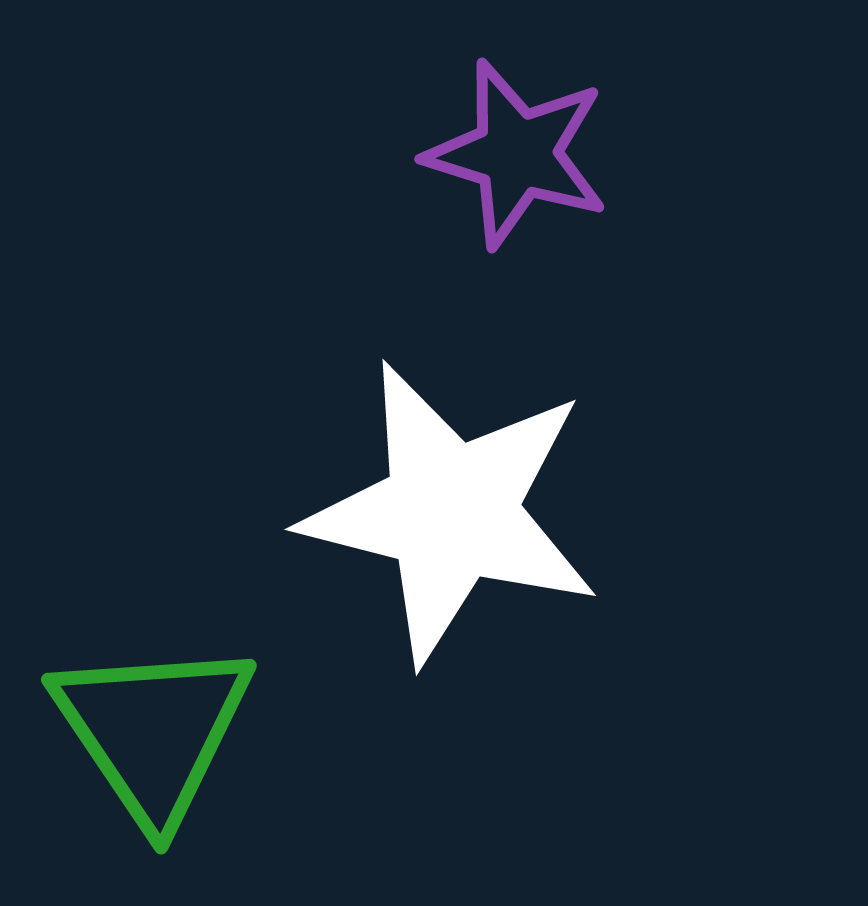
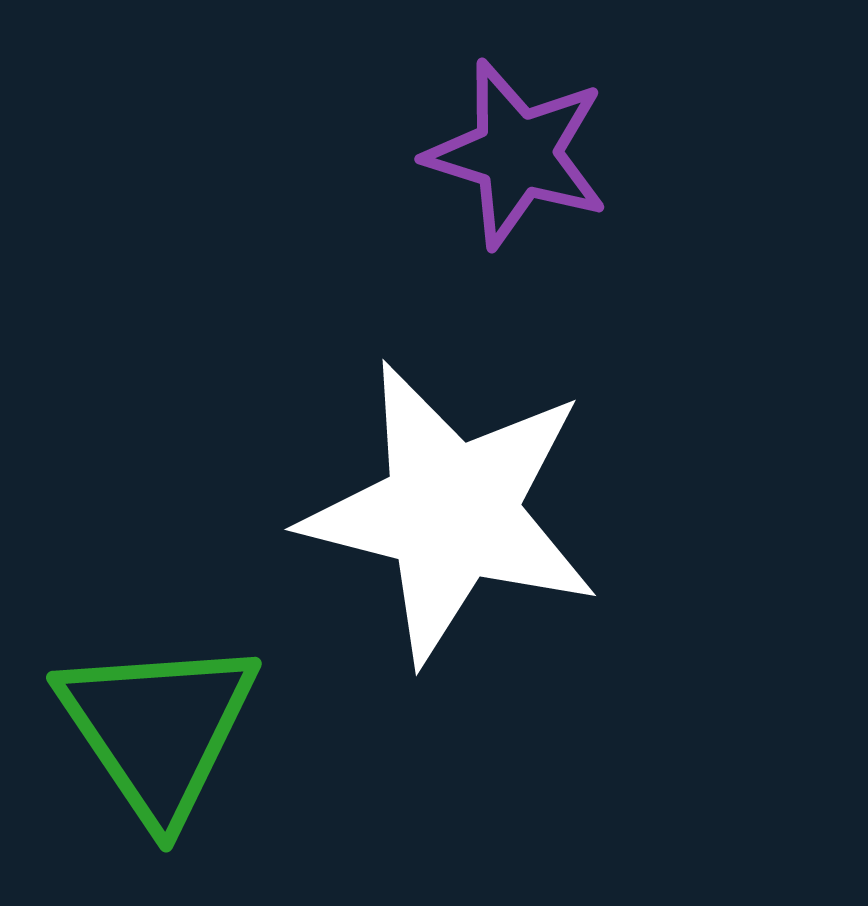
green triangle: moved 5 px right, 2 px up
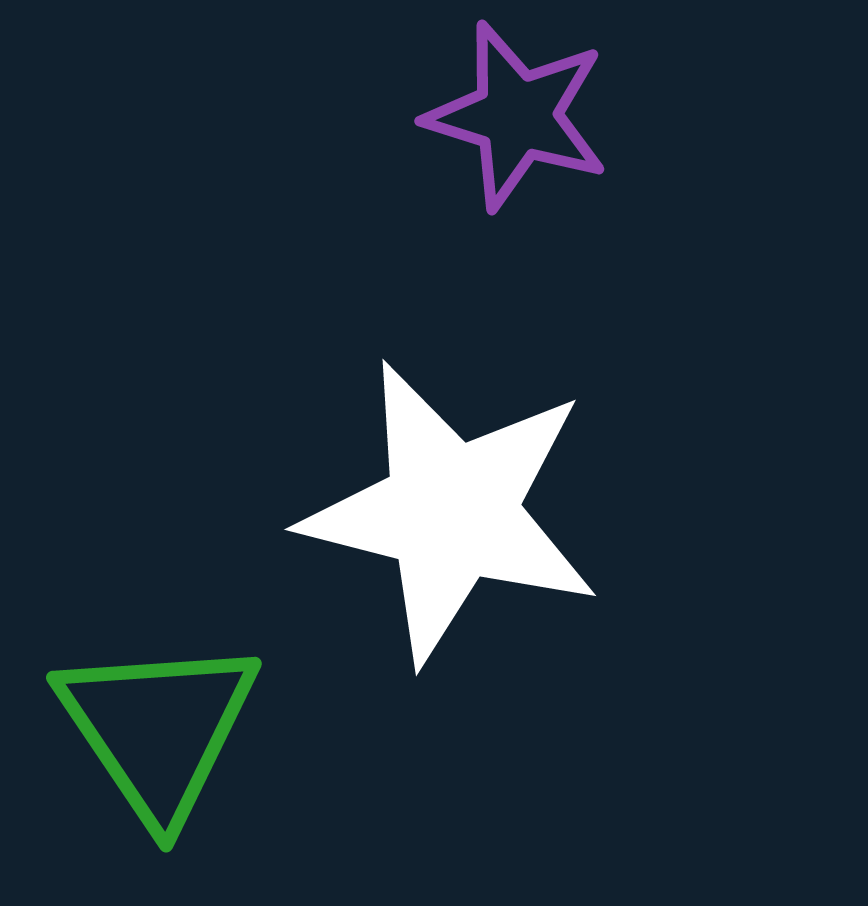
purple star: moved 38 px up
